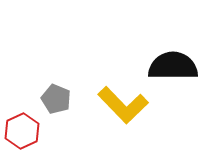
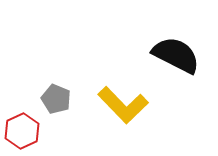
black semicircle: moved 3 px right, 11 px up; rotated 27 degrees clockwise
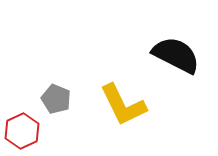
yellow L-shape: rotated 18 degrees clockwise
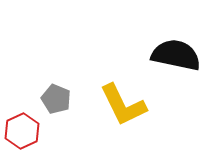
black semicircle: rotated 15 degrees counterclockwise
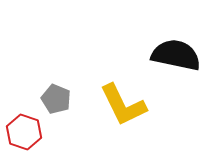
red hexagon: moved 2 px right, 1 px down; rotated 16 degrees counterclockwise
